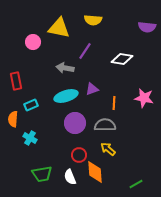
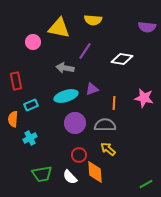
cyan cross: rotated 32 degrees clockwise
white semicircle: rotated 21 degrees counterclockwise
green line: moved 10 px right
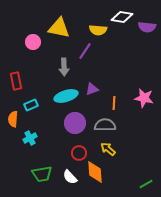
yellow semicircle: moved 5 px right, 10 px down
white diamond: moved 42 px up
gray arrow: moved 1 px left, 1 px up; rotated 102 degrees counterclockwise
red circle: moved 2 px up
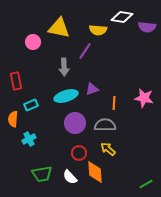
cyan cross: moved 1 px left, 1 px down
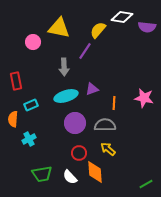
yellow semicircle: rotated 126 degrees clockwise
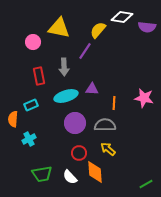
red rectangle: moved 23 px right, 5 px up
purple triangle: rotated 24 degrees clockwise
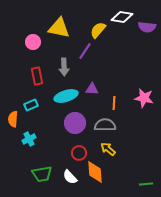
red rectangle: moved 2 px left
green line: rotated 24 degrees clockwise
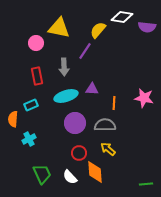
pink circle: moved 3 px right, 1 px down
green trapezoid: rotated 105 degrees counterclockwise
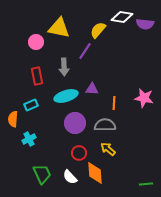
purple semicircle: moved 2 px left, 3 px up
pink circle: moved 1 px up
orange diamond: moved 1 px down
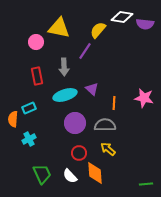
purple triangle: rotated 40 degrees clockwise
cyan ellipse: moved 1 px left, 1 px up
cyan rectangle: moved 2 px left, 3 px down
white semicircle: moved 1 px up
